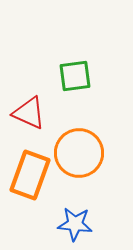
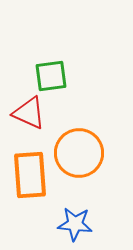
green square: moved 24 px left
orange rectangle: rotated 24 degrees counterclockwise
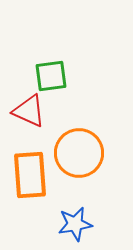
red triangle: moved 2 px up
blue star: rotated 16 degrees counterclockwise
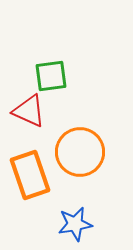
orange circle: moved 1 px right, 1 px up
orange rectangle: rotated 15 degrees counterclockwise
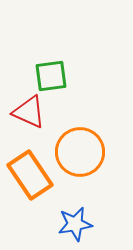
red triangle: moved 1 px down
orange rectangle: rotated 15 degrees counterclockwise
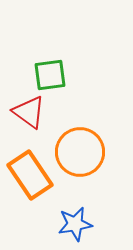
green square: moved 1 px left, 1 px up
red triangle: rotated 12 degrees clockwise
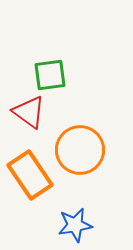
orange circle: moved 2 px up
blue star: moved 1 px down
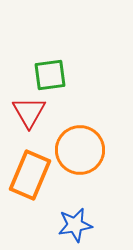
red triangle: rotated 24 degrees clockwise
orange rectangle: rotated 57 degrees clockwise
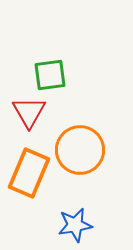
orange rectangle: moved 1 px left, 2 px up
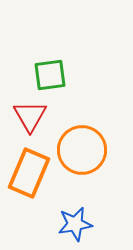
red triangle: moved 1 px right, 4 px down
orange circle: moved 2 px right
blue star: moved 1 px up
